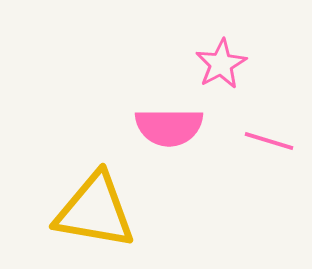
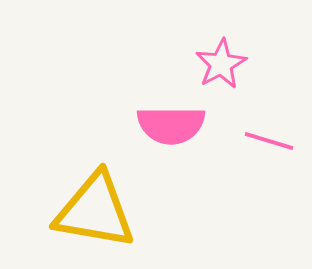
pink semicircle: moved 2 px right, 2 px up
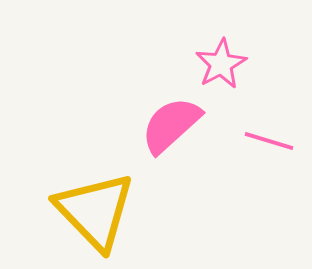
pink semicircle: rotated 138 degrees clockwise
yellow triangle: rotated 36 degrees clockwise
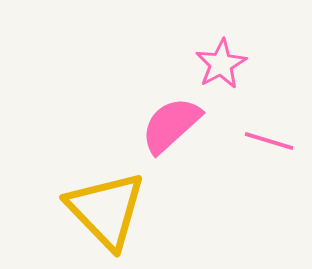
yellow triangle: moved 11 px right, 1 px up
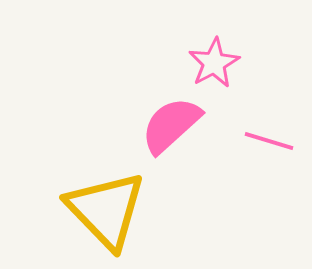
pink star: moved 7 px left, 1 px up
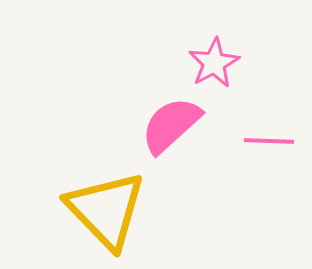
pink line: rotated 15 degrees counterclockwise
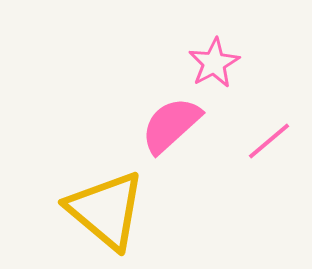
pink line: rotated 42 degrees counterclockwise
yellow triangle: rotated 6 degrees counterclockwise
